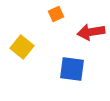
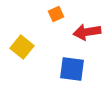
red arrow: moved 4 px left
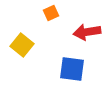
orange square: moved 5 px left, 1 px up
yellow square: moved 2 px up
